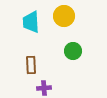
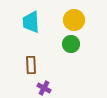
yellow circle: moved 10 px right, 4 px down
green circle: moved 2 px left, 7 px up
purple cross: rotated 32 degrees clockwise
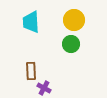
brown rectangle: moved 6 px down
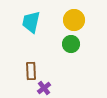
cyan trapezoid: rotated 15 degrees clockwise
purple cross: rotated 24 degrees clockwise
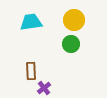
cyan trapezoid: rotated 70 degrees clockwise
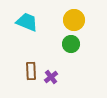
cyan trapezoid: moved 4 px left; rotated 30 degrees clockwise
purple cross: moved 7 px right, 11 px up
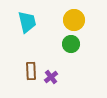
cyan trapezoid: rotated 55 degrees clockwise
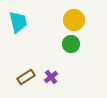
cyan trapezoid: moved 9 px left
brown rectangle: moved 5 px left, 6 px down; rotated 60 degrees clockwise
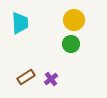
cyan trapezoid: moved 2 px right, 1 px down; rotated 10 degrees clockwise
purple cross: moved 2 px down
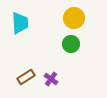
yellow circle: moved 2 px up
purple cross: rotated 16 degrees counterclockwise
